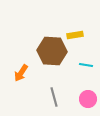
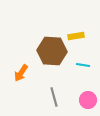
yellow rectangle: moved 1 px right, 1 px down
cyan line: moved 3 px left
pink circle: moved 1 px down
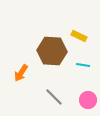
yellow rectangle: moved 3 px right; rotated 35 degrees clockwise
gray line: rotated 30 degrees counterclockwise
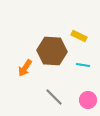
orange arrow: moved 4 px right, 5 px up
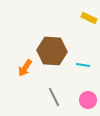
yellow rectangle: moved 10 px right, 18 px up
gray line: rotated 18 degrees clockwise
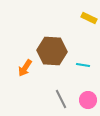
gray line: moved 7 px right, 2 px down
